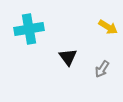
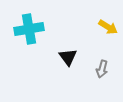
gray arrow: rotated 18 degrees counterclockwise
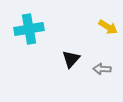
black triangle: moved 3 px right, 2 px down; rotated 18 degrees clockwise
gray arrow: rotated 78 degrees clockwise
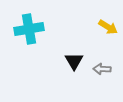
black triangle: moved 3 px right, 2 px down; rotated 12 degrees counterclockwise
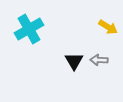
cyan cross: rotated 20 degrees counterclockwise
gray arrow: moved 3 px left, 9 px up
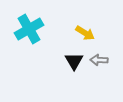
yellow arrow: moved 23 px left, 6 px down
